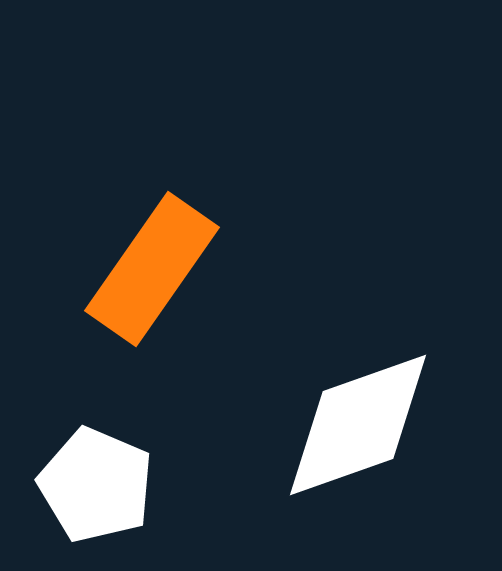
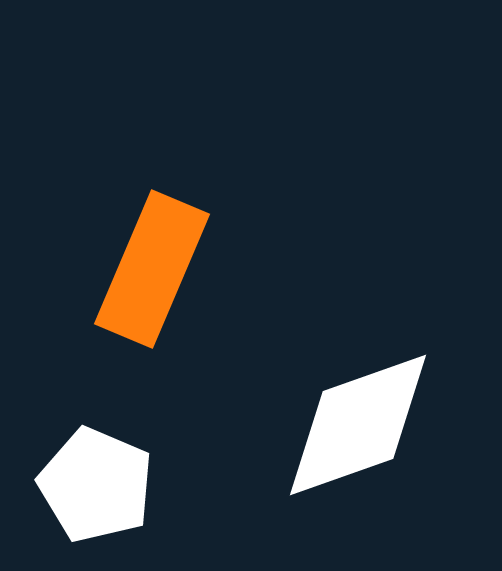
orange rectangle: rotated 12 degrees counterclockwise
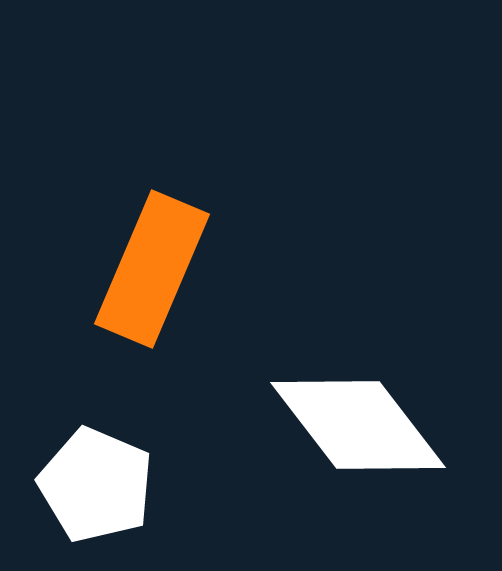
white diamond: rotated 72 degrees clockwise
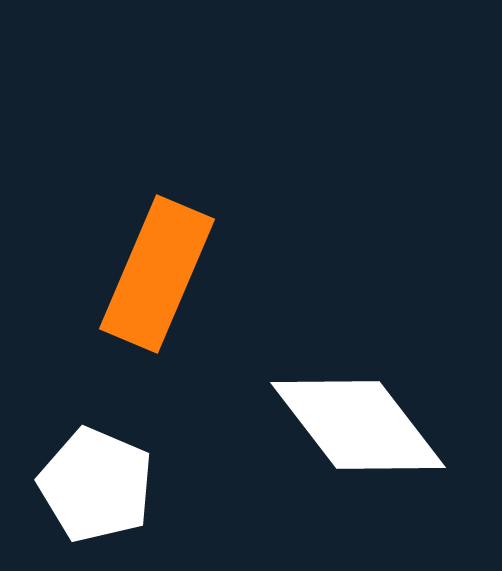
orange rectangle: moved 5 px right, 5 px down
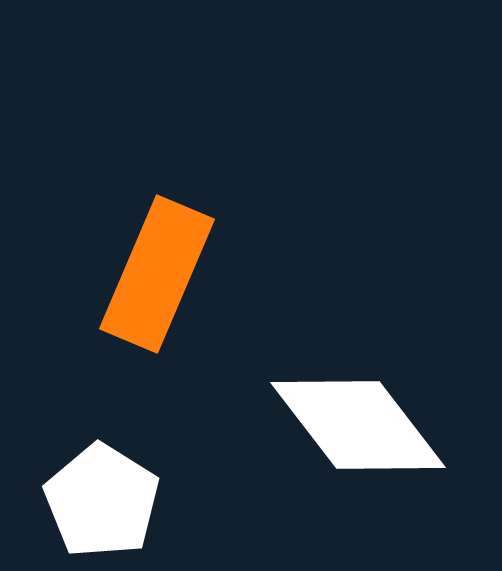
white pentagon: moved 6 px right, 16 px down; rotated 9 degrees clockwise
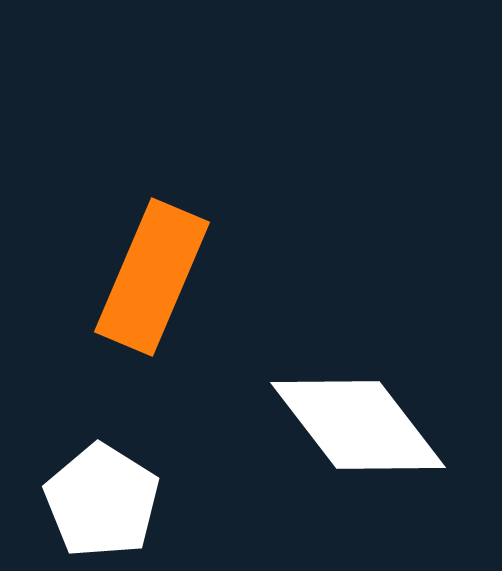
orange rectangle: moved 5 px left, 3 px down
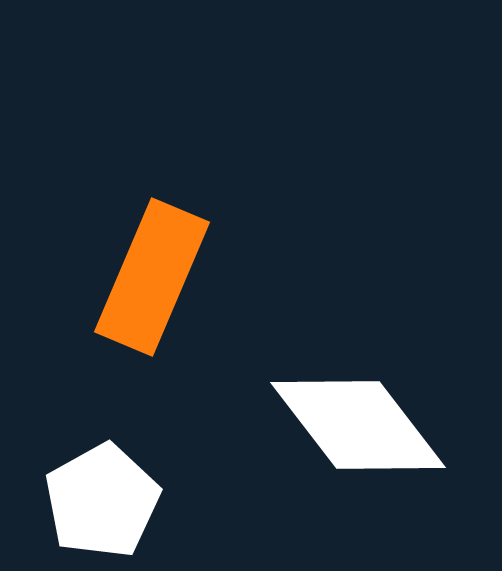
white pentagon: rotated 11 degrees clockwise
